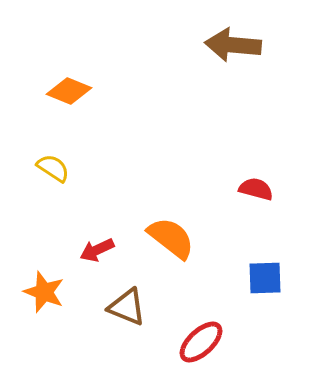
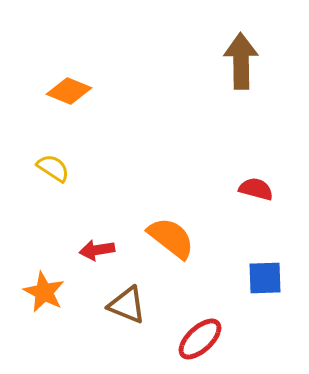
brown arrow: moved 8 px right, 16 px down; rotated 84 degrees clockwise
red arrow: rotated 16 degrees clockwise
orange star: rotated 6 degrees clockwise
brown triangle: moved 2 px up
red ellipse: moved 1 px left, 3 px up
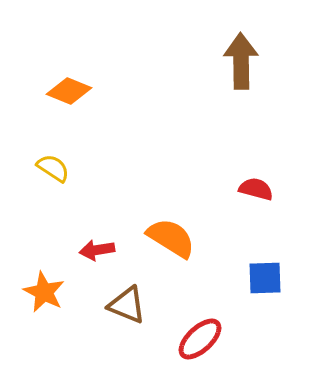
orange semicircle: rotated 6 degrees counterclockwise
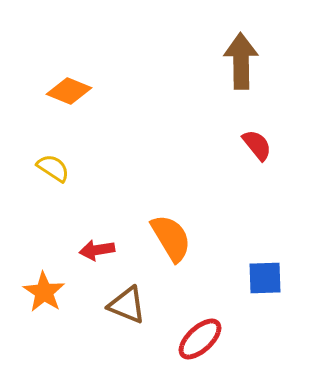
red semicircle: moved 1 px right, 44 px up; rotated 36 degrees clockwise
orange semicircle: rotated 27 degrees clockwise
orange star: rotated 6 degrees clockwise
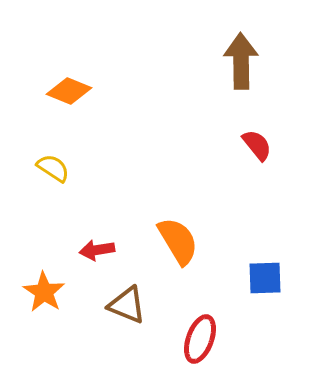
orange semicircle: moved 7 px right, 3 px down
red ellipse: rotated 27 degrees counterclockwise
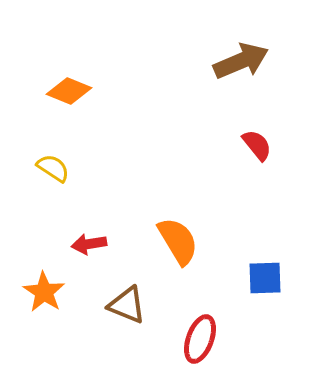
brown arrow: rotated 68 degrees clockwise
red arrow: moved 8 px left, 6 px up
